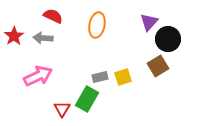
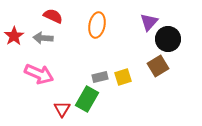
pink arrow: moved 1 px right, 2 px up; rotated 48 degrees clockwise
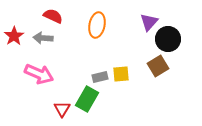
yellow square: moved 2 px left, 3 px up; rotated 12 degrees clockwise
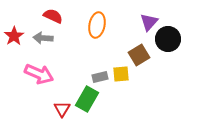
brown square: moved 19 px left, 11 px up
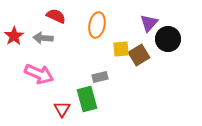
red semicircle: moved 3 px right
purple triangle: moved 1 px down
yellow square: moved 25 px up
green rectangle: rotated 45 degrees counterclockwise
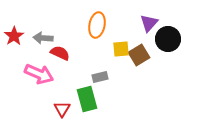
red semicircle: moved 4 px right, 37 px down
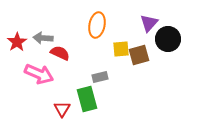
red star: moved 3 px right, 6 px down
brown square: rotated 15 degrees clockwise
